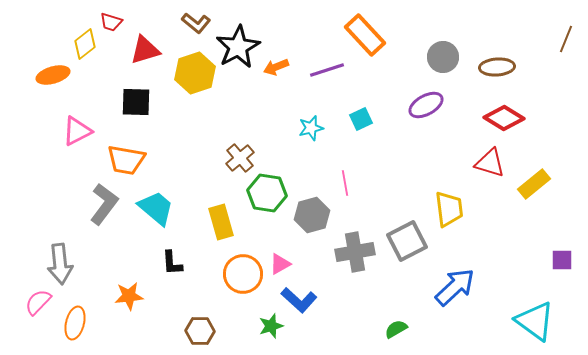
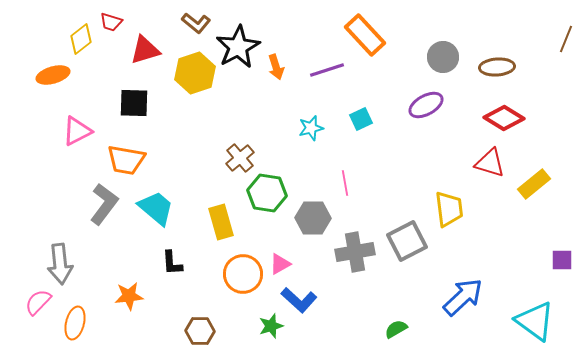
yellow diamond at (85, 44): moved 4 px left, 5 px up
orange arrow at (276, 67): rotated 85 degrees counterclockwise
black square at (136, 102): moved 2 px left, 1 px down
gray hexagon at (312, 215): moved 1 px right, 3 px down; rotated 16 degrees clockwise
blue arrow at (455, 287): moved 8 px right, 10 px down
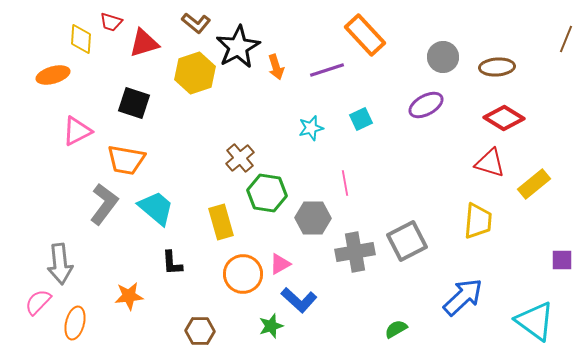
yellow diamond at (81, 39): rotated 48 degrees counterclockwise
red triangle at (145, 50): moved 1 px left, 7 px up
black square at (134, 103): rotated 16 degrees clockwise
yellow trapezoid at (449, 209): moved 29 px right, 12 px down; rotated 12 degrees clockwise
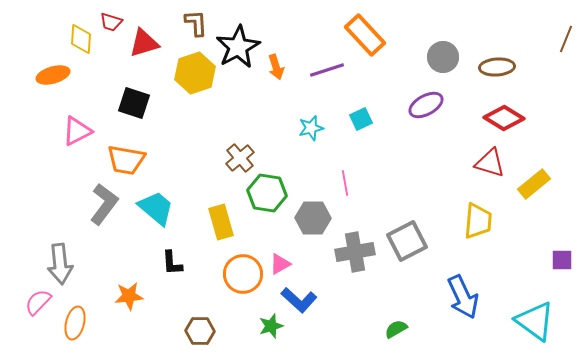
brown L-shape at (196, 23): rotated 132 degrees counterclockwise
blue arrow at (463, 297): rotated 108 degrees clockwise
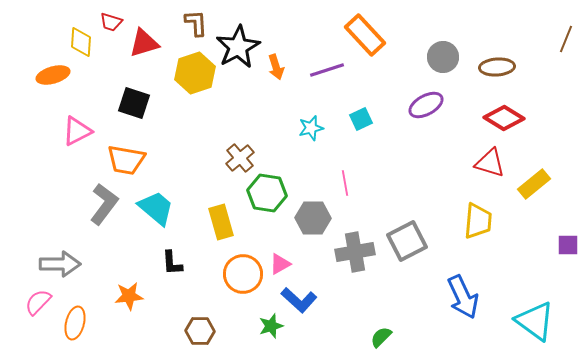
yellow diamond at (81, 39): moved 3 px down
purple square at (562, 260): moved 6 px right, 15 px up
gray arrow at (60, 264): rotated 84 degrees counterclockwise
green semicircle at (396, 329): moved 15 px left, 8 px down; rotated 15 degrees counterclockwise
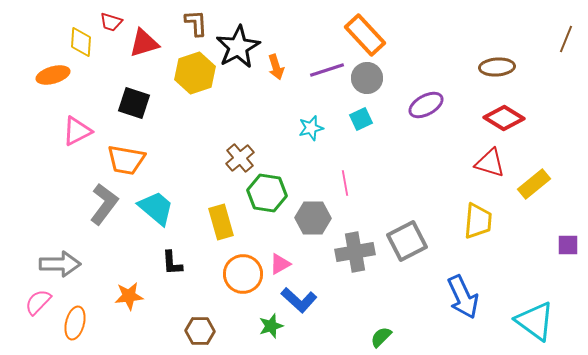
gray circle at (443, 57): moved 76 px left, 21 px down
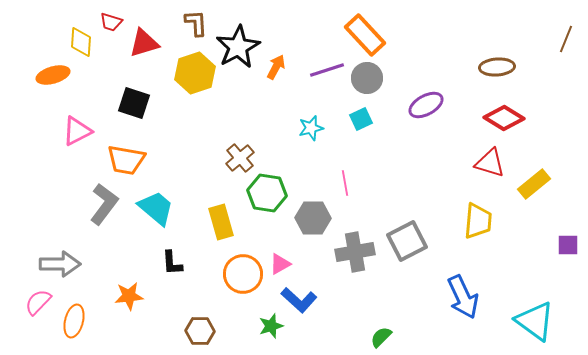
orange arrow at (276, 67): rotated 135 degrees counterclockwise
orange ellipse at (75, 323): moved 1 px left, 2 px up
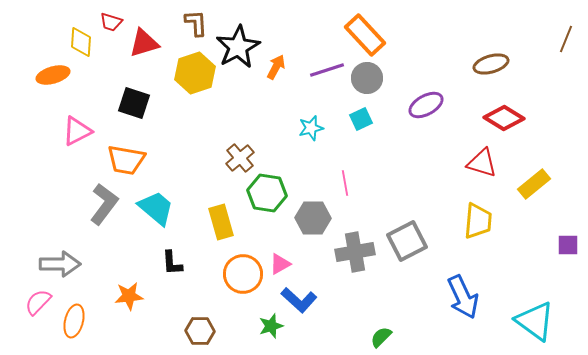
brown ellipse at (497, 67): moved 6 px left, 3 px up; rotated 12 degrees counterclockwise
red triangle at (490, 163): moved 8 px left
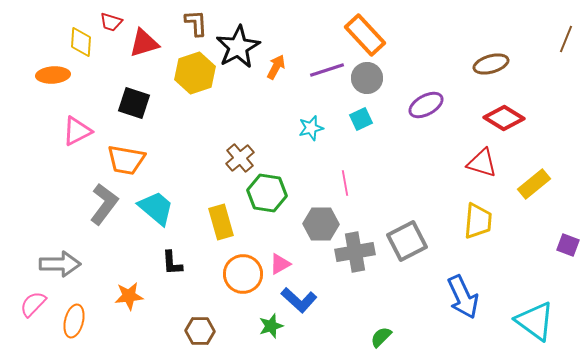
orange ellipse at (53, 75): rotated 12 degrees clockwise
gray hexagon at (313, 218): moved 8 px right, 6 px down
purple square at (568, 245): rotated 20 degrees clockwise
pink semicircle at (38, 302): moved 5 px left, 2 px down
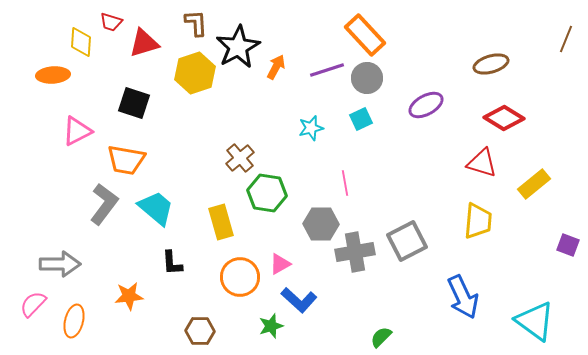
orange circle at (243, 274): moved 3 px left, 3 px down
